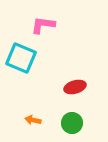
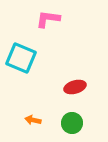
pink L-shape: moved 5 px right, 6 px up
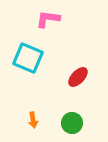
cyan square: moved 7 px right
red ellipse: moved 3 px right, 10 px up; rotated 30 degrees counterclockwise
orange arrow: rotated 112 degrees counterclockwise
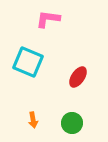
cyan square: moved 4 px down
red ellipse: rotated 10 degrees counterclockwise
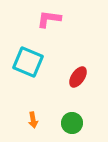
pink L-shape: moved 1 px right
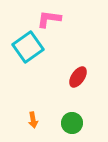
cyan square: moved 15 px up; rotated 32 degrees clockwise
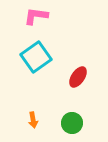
pink L-shape: moved 13 px left, 3 px up
cyan square: moved 8 px right, 10 px down
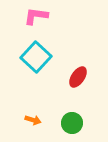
cyan square: rotated 12 degrees counterclockwise
orange arrow: rotated 63 degrees counterclockwise
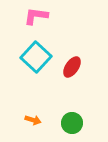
red ellipse: moved 6 px left, 10 px up
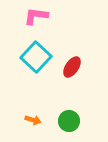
green circle: moved 3 px left, 2 px up
